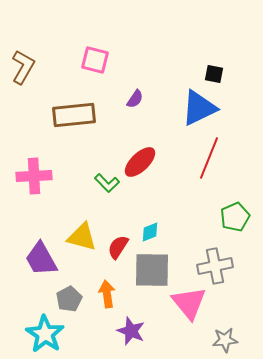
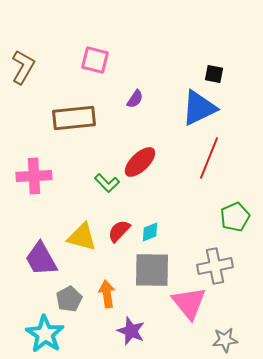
brown rectangle: moved 3 px down
red semicircle: moved 1 px right, 16 px up; rotated 10 degrees clockwise
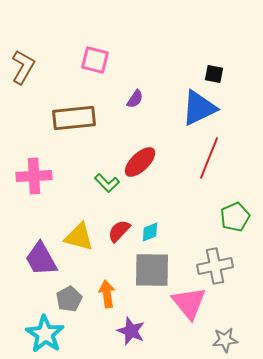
yellow triangle: moved 3 px left
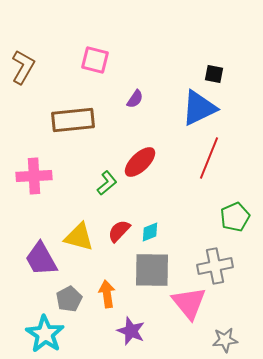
brown rectangle: moved 1 px left, 2 px down
green L-shape: rotated 85 degrees counterclockwise
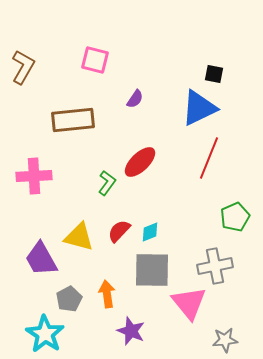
green L-shape: rotated 15 degrees counterclockwise
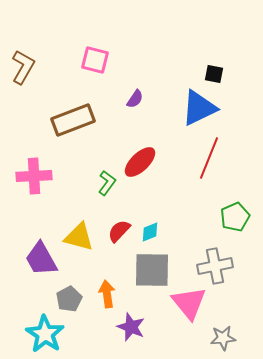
brown rectangle: rotated 15 degrees counterclockwise
purple star: moved 4 px up
gray star: moved 2 px left, 2 px up
